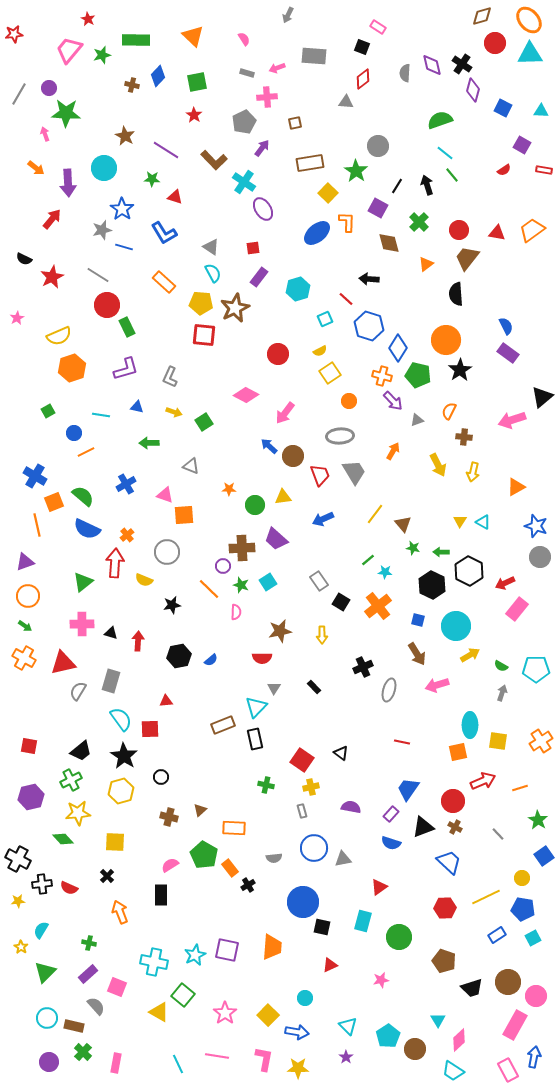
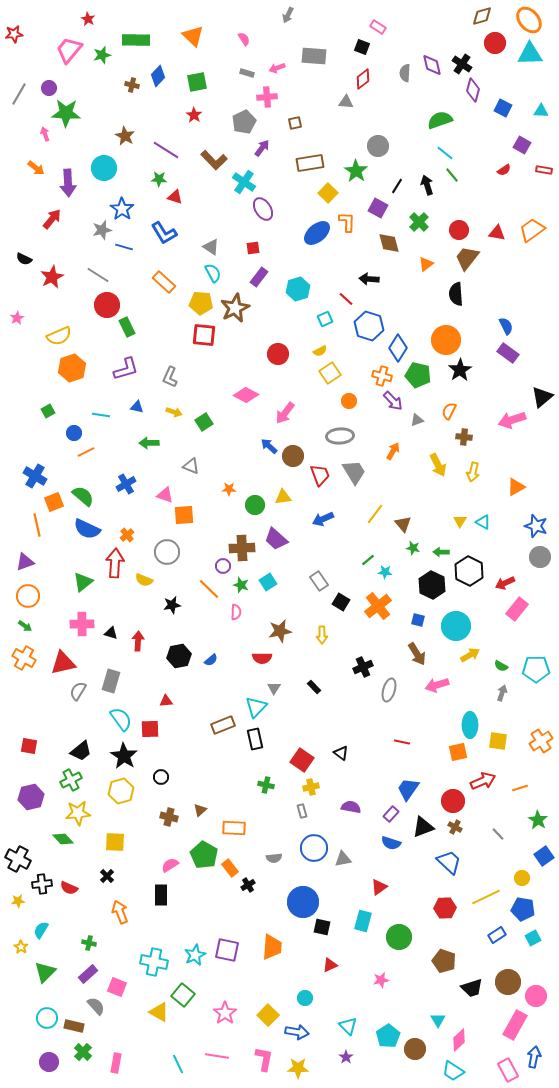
green star at (152, 179): moved 7 px right
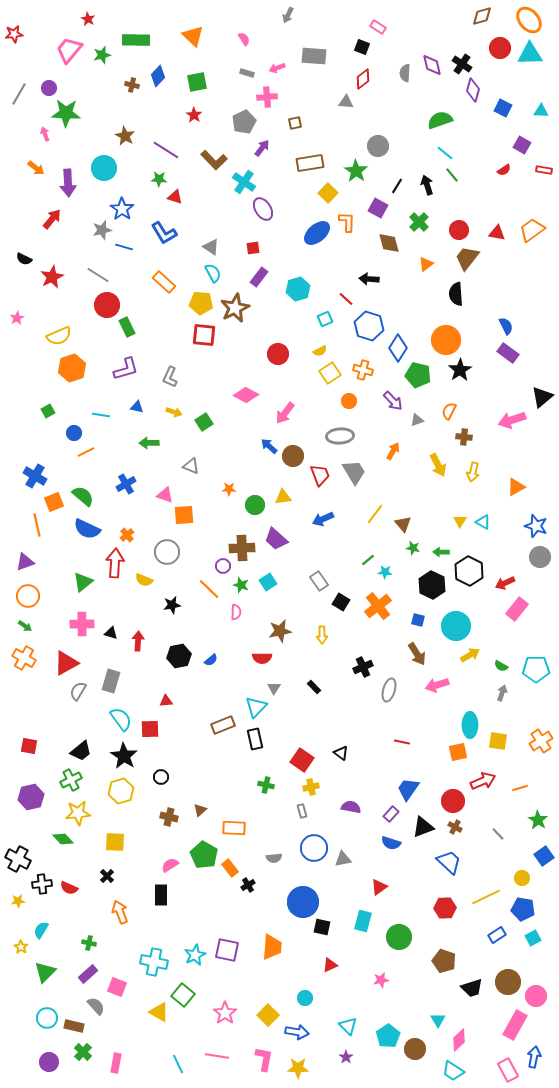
red circle at (495, 43): moved 5 px right, 5 px down
orange cross at (382, 376): moved 19 px left, 6 px up
red triangle at (63, 663): moved 3 px right; rotated 16 degrees counterclockwise
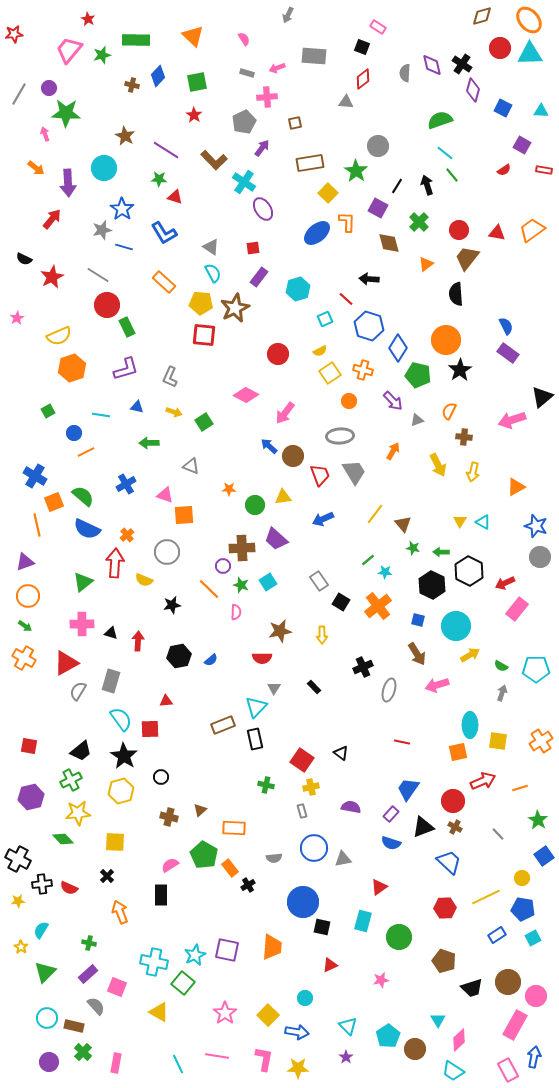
green square at (183, 995): moved 12 px up
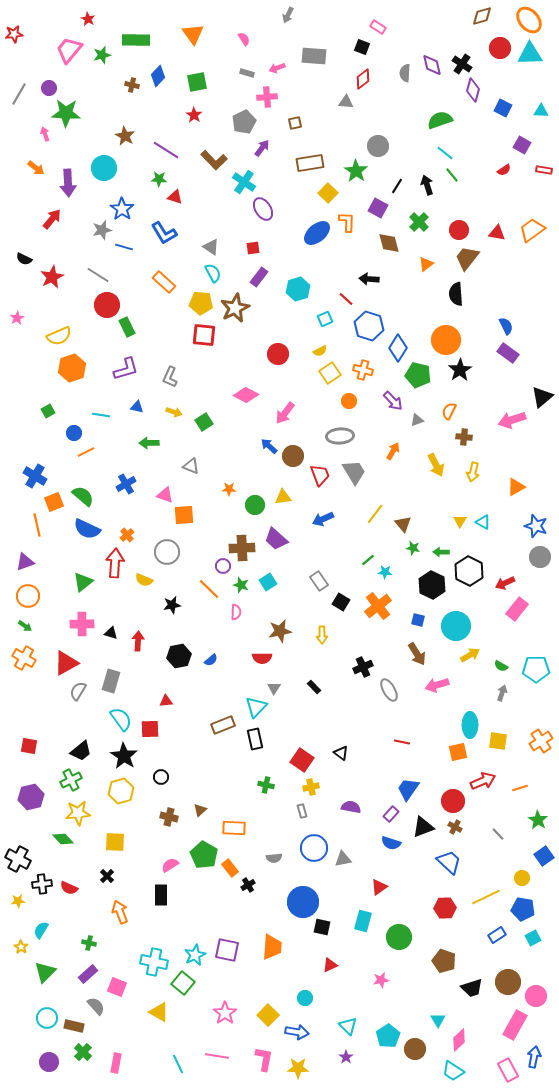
orange triangle at (193, 36): moved 2 px up; rotated 10 degrees clockwise
yellow arrow at (438, 465): moved 2 px left
gray ellipse at (389, 690): rotated 45 degrees counterclockwise
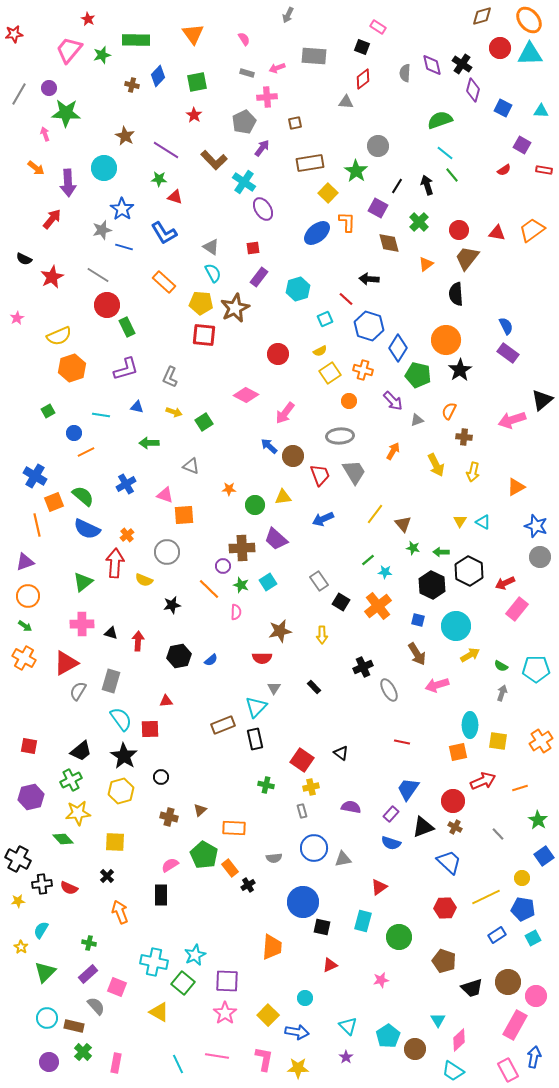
black triangle at (542, 397): moved 3 px down
purple square at (227, 950): moved 31 px down; rotated 10 degrees counterclockwise
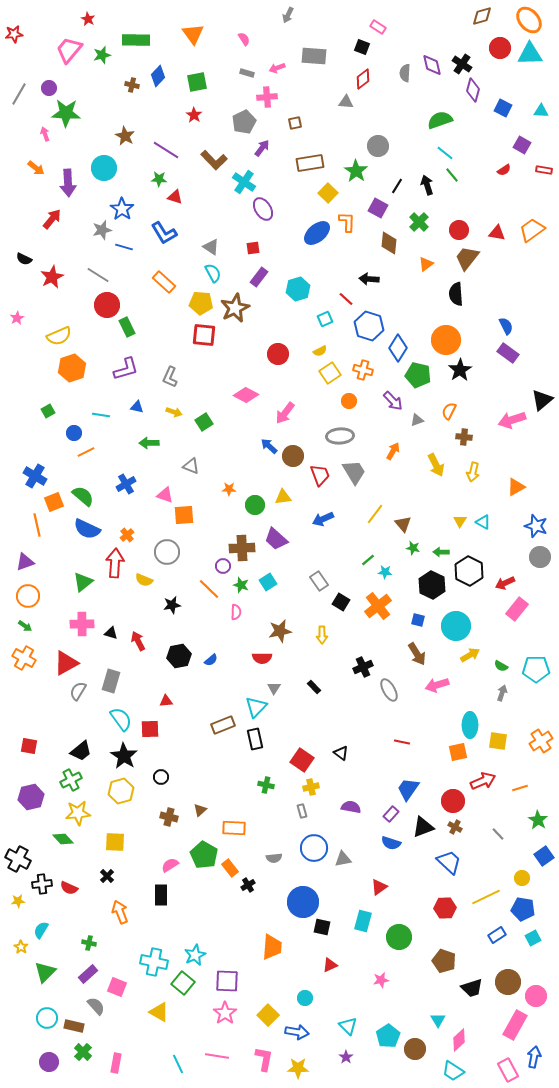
brown diamond at (389, 243): rotated 20 degrees clockwise
red arrow at (138, 641): rotated 30 degrees counterclockwise
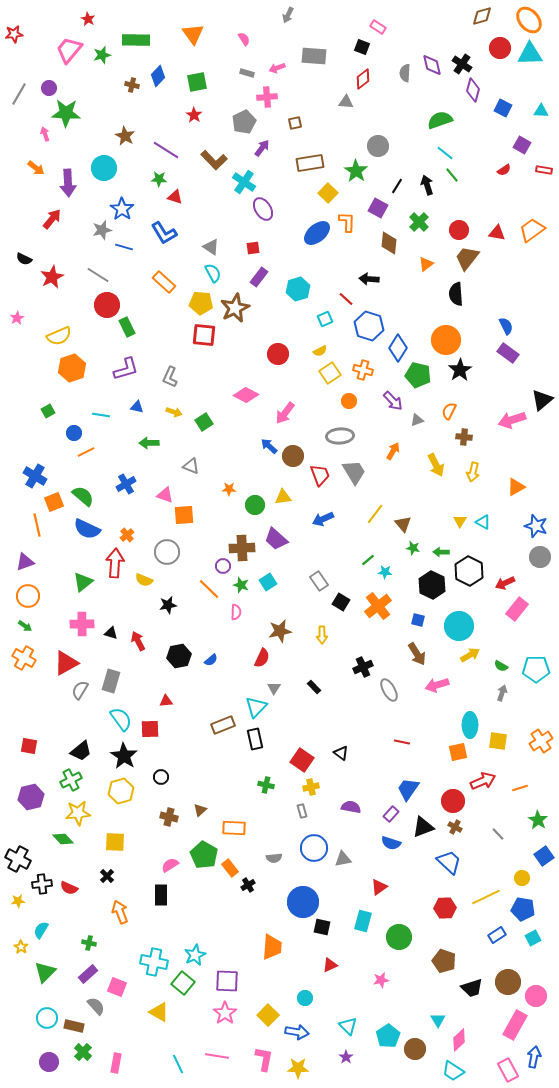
black star at (172, 605): moved 4 px left
cyan circle at (456, 626): moved 3 px right
red semicircle at (262, 658): rotated 66 degrees counterclockwise
gray semicircle at (78, 691): moved 2 px right, 1 px up
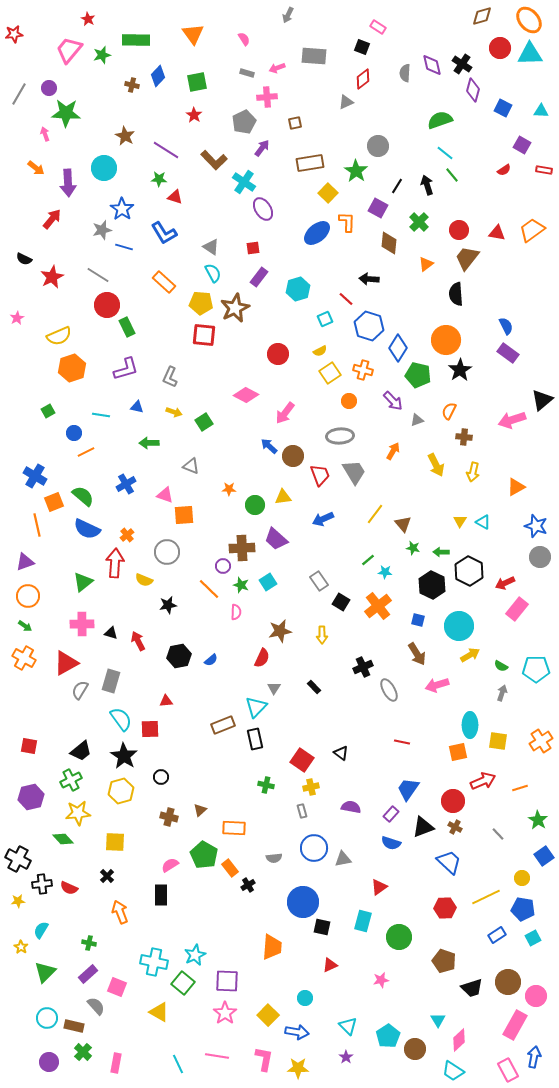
gray triangle at (346, 102): rotated 28 degrees counterclockwise
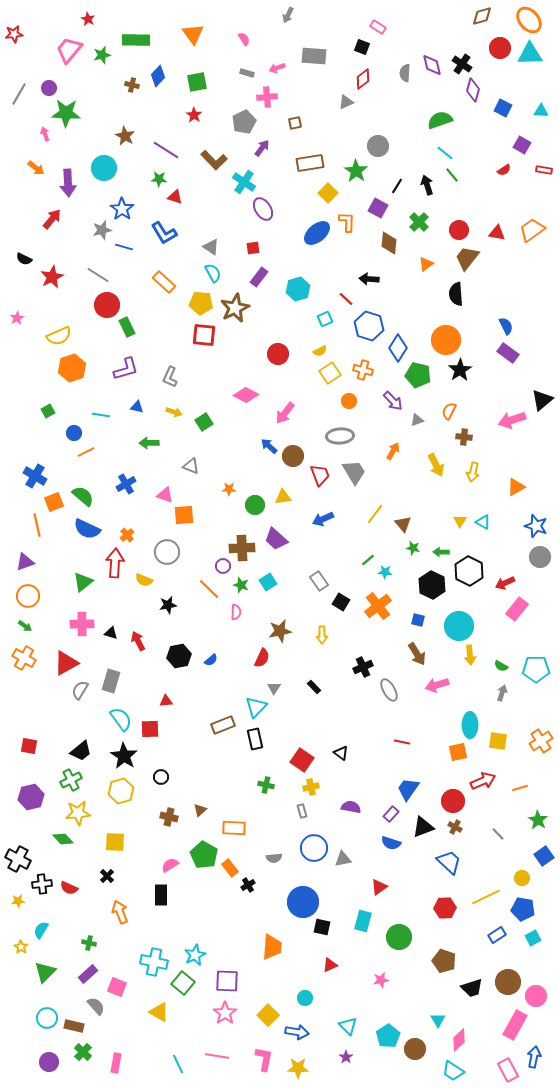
yellow arrow at (470, 655): rotated 114 degrees clockwise
